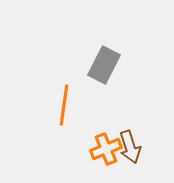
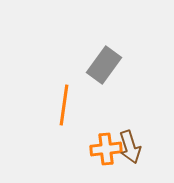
gray rectangle: rotated 9 degrees clockwise
orange cross: rotated 16 degrees clockwise
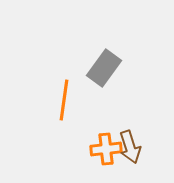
gray rectangle: moved 3 px down
orange line: moved 5 px up
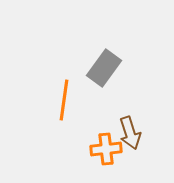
brown arrow: moved 14 px up
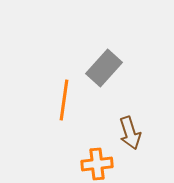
gray rectangle: rotated 6 degrees clockwise
orange cross: moved 9 px left, 15 px down
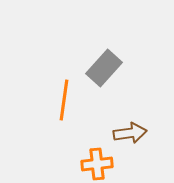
brown arrow: rotated 80 degrees counterclockwise
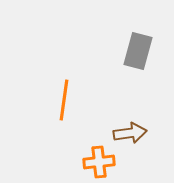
gray rectangle: moved 34 px right, 17 px up; rotated 27 degrees counterclockwise
orange cross: moved 2 px right, 2 px up
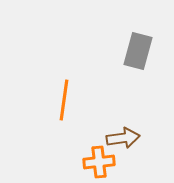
brown arrow: moved 7 px left, 5 px down
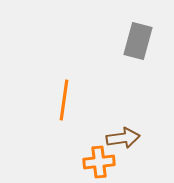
gray rectangle: moved 10 px up
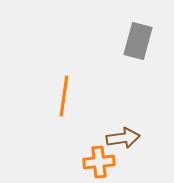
orange line: moved 4 px up
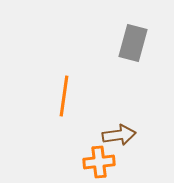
gray rectangle: moved 5 px left, 2 px down
brown arrow: moved 4 px left, 3 px up
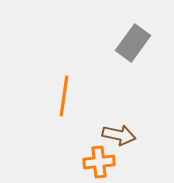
gray rectangle: rotated 21 degrees clockwise
brown arrow: rotated 20 degrees clockwise
